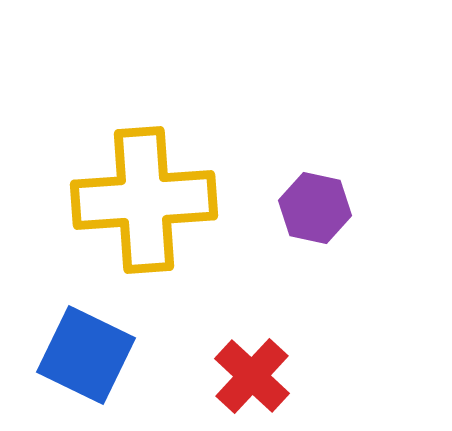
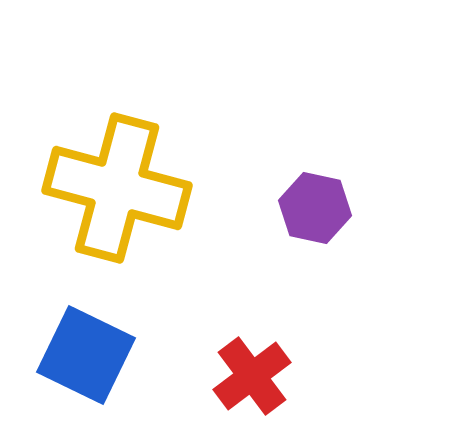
yellow cross: moved 27 px left, 12 px up; rotated 19 degrees clockwise
red cross: rotated 10 degrees clockwise
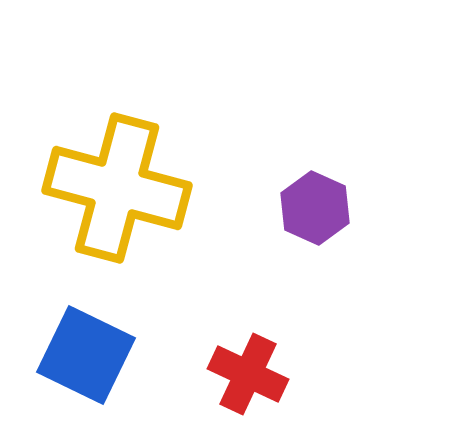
purple hexagon: rotated 12 degrees clockwise
red cross: moved 4 px left, 2 px up; rotated 28 degrees counterclockwise
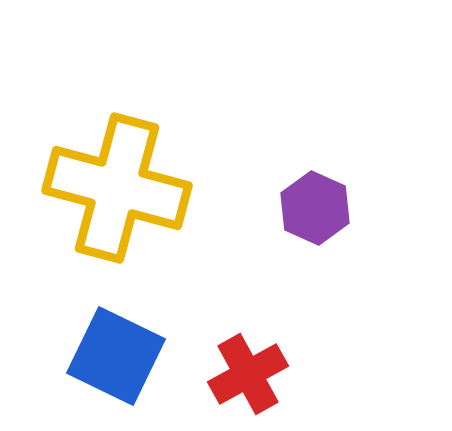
blue square: moved 30 px right, 1 px down
red cross: rotated 36 degrees clockwise
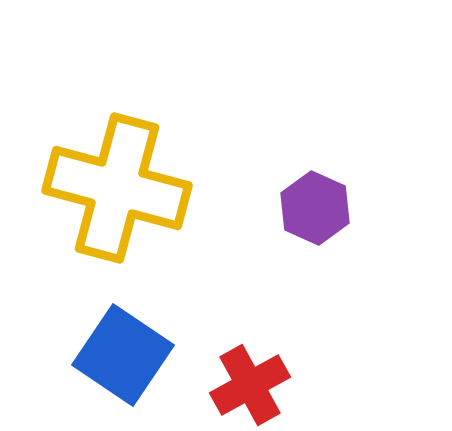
blue square: moved 7 px right, 1 px up; rotated 8 degrees clockwise
red cross: moved 2 px right, 11 px down
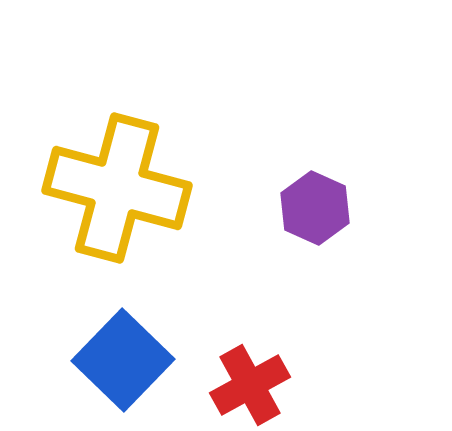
blue square: moved 5 px down; rotated 10 degrees clockwise
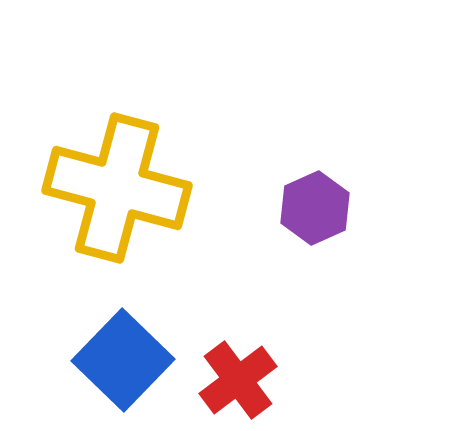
purple hexagon: rotated 12 degrees clockwise
red cross: moved 12 px left, 5 px up; rotated 8 degrees counterclockwise
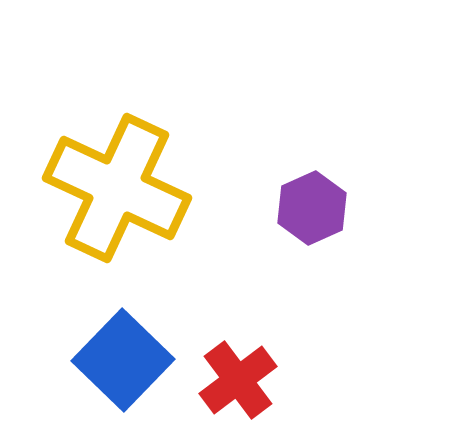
yellow cross: rotated 10 degrees clockwise
purple hexagon: moved 3 px left
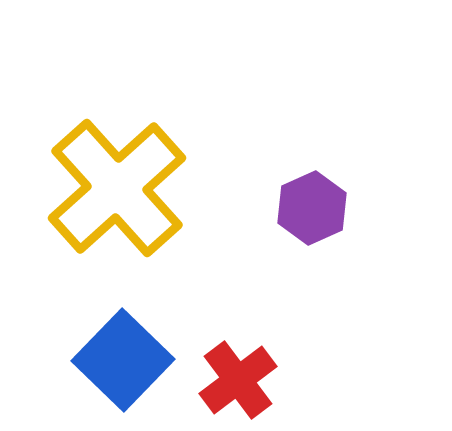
yellow cross: rotated 23 degrees clockwise
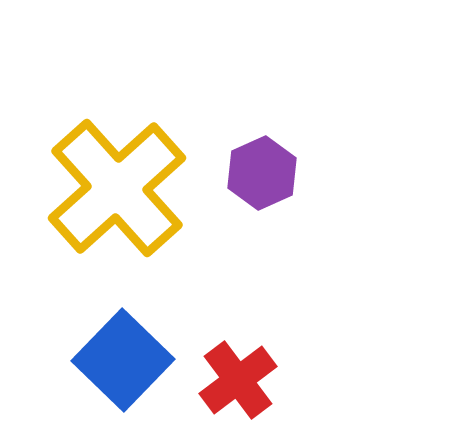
purple hexagon: moved 50 px left, 35 px up
